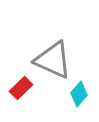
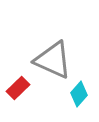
red rectangle: moved 3 px left
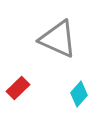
gray triangle: moved 5 px right, 21 px up
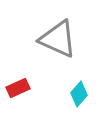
red rectangle: rotated 20 degrees clockwise
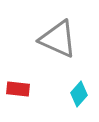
red rectangle: moved 1 px down; rotated 30 degrees clockwise
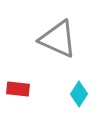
cyan diamond: rotated 10 degrees counterclockwise
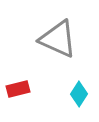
red rectangle: rotated 20 degrees counterclockwise
